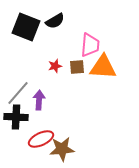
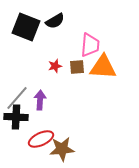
gray line: moved 1 px left, 5 px down
purple arrow: moved 1 px right
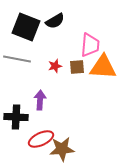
gray line: moved 39 px up; rotated 60 degrees clockwise
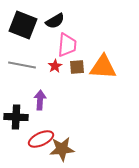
black square: moved 3 px left, 2 px up
pink trapezoid: moved 23 px left
gray line: moved 5 px right, 6 px down
red star: rotated 16 degrees counterclockwise
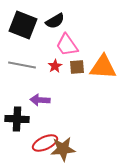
pink trapezoid: rotated 140 degrees clockwise
purple arrow: rotated 90 degrees counterclockwise
black cross: moved 1 px right, 2 px down
red ellipse: moved 4 px right, 4 px down
brown star: moved 1 px right
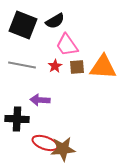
red ellipse: rotated 45 degrees clockwise
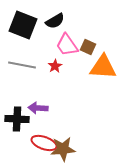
brown square: moved 11 px right, 20 px up; rotated 28 degrees clockwise
purple arrow: moved 2 px left, 8 px down
red ellipse: moved 1 px left
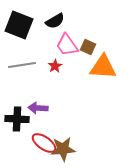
black square: moved 4 px left
gray line: rotated 20 degrees counterclockwise
red ellipse: rotated 15 degrees clockwise
